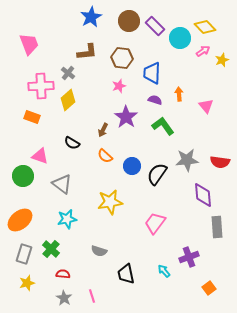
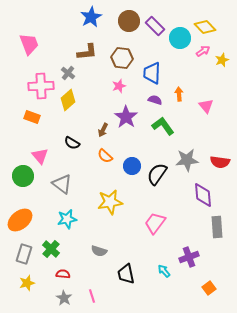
pink triangle at (40, 156): rotated 30 degrees clockwise
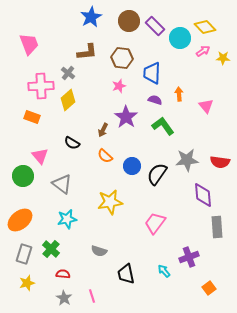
yellow star at (222, 60): moved 1 px right, 2 px up; rotated 24 degrees clockwise
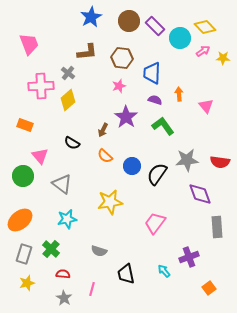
orange rectangle at (32, 117): moved 7 px left, 8 px down
purple diamond at (203, 195): moved 3 px left, 1 px up; rotated 15 degrees counterclockwise
pink line at (92, 296): moved 7 px up; rotated 32 degrees clockwise
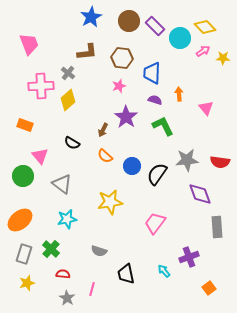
pink triangle at (206, 106): moved 2 px down
green L-shape at (163, 126): rotated 10 degrees clockwise
gray star at (64, 298): moved 3 px right
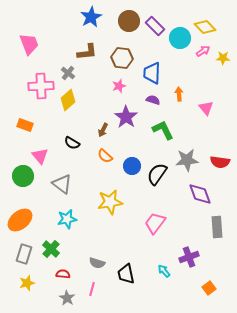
purple semicircle at (155, 100): moved 2 px left
green L-shape at (163, 126): moved 4 px down
gray semicircle at (99, 251): moved 2 px left, 12 px down
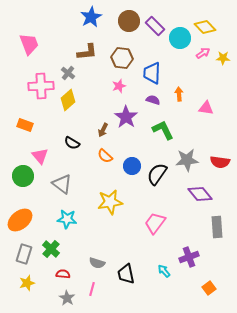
pink arrow at (203, 51): moved 2 px down
pink triangle at (206, 108): rotated 42 degrees counterclockwise
purple diamond at (200, 194): rotated 20 degrees counterclockwise
cyan star at (67, 219): rotated 18 degrees clockwise
